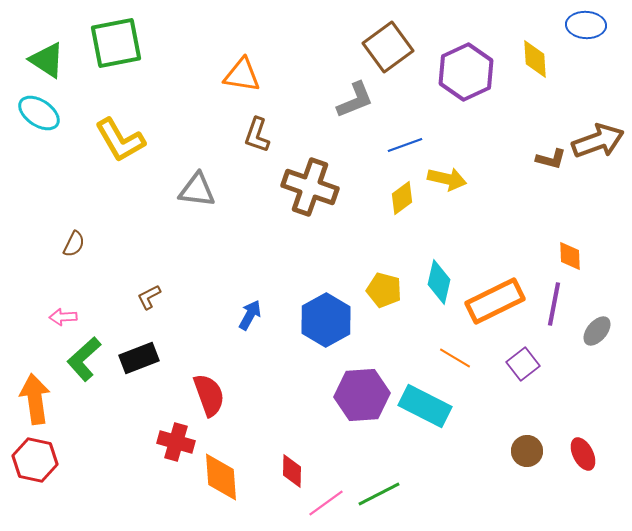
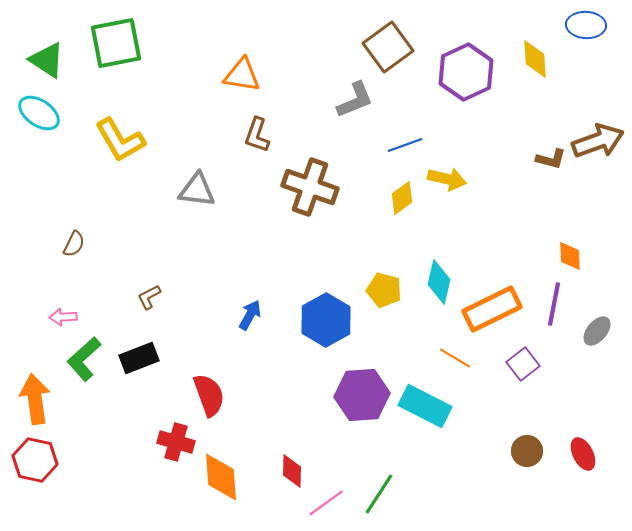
orange rectangle at (495, 301): moved 3 px left, 8 px down
green line at (379, 494): rotated 30 degrees counterclockwise
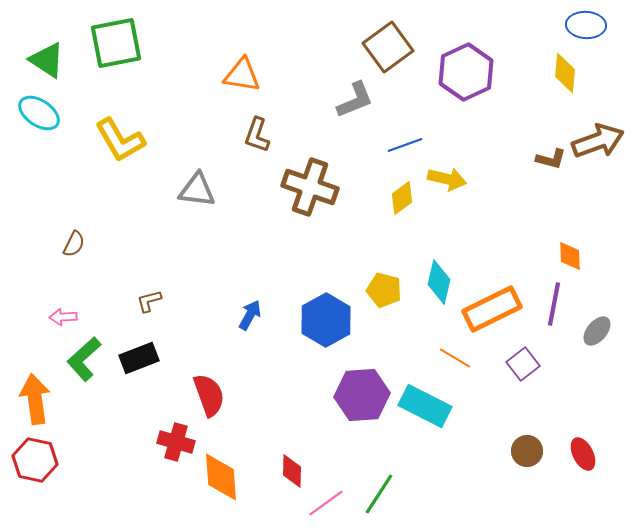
yellow diamond at (535, 59): moved 30 px right, 14 px down; rotated 9 degrees clockwise
brown L-shape at (149, 297): moved 4 px down; rotated 12 degrees clockwise
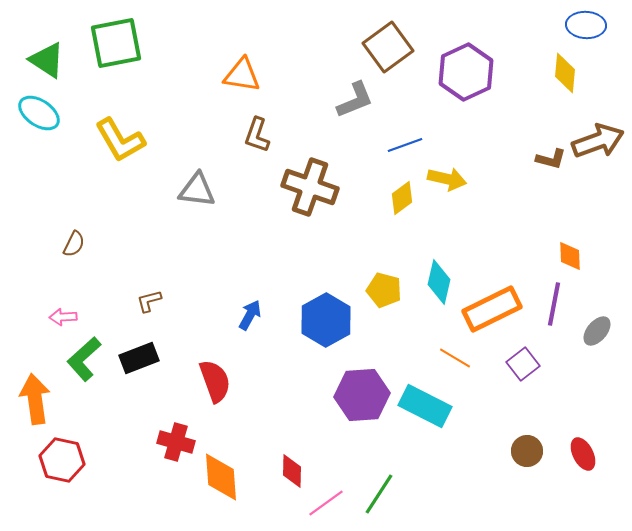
red semicircle at (209, 395): moved 6 px right, 14 px up
red hexagon at (35, 460): moved 27 px right
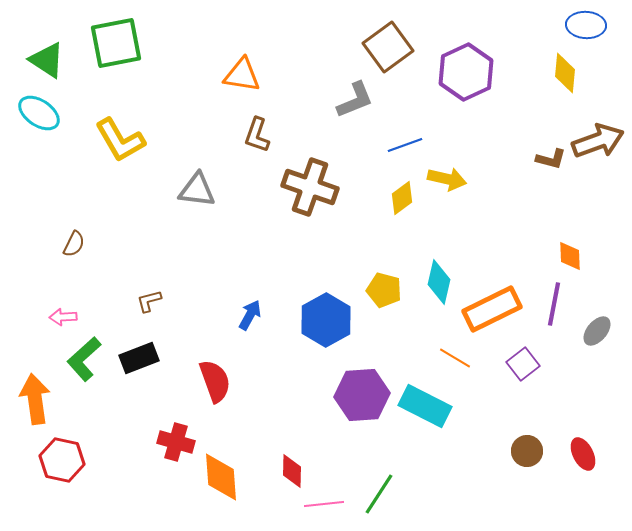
pink line at (326, 503): moved 2 px left, 1 px down; rotated 30 degrees clockwise
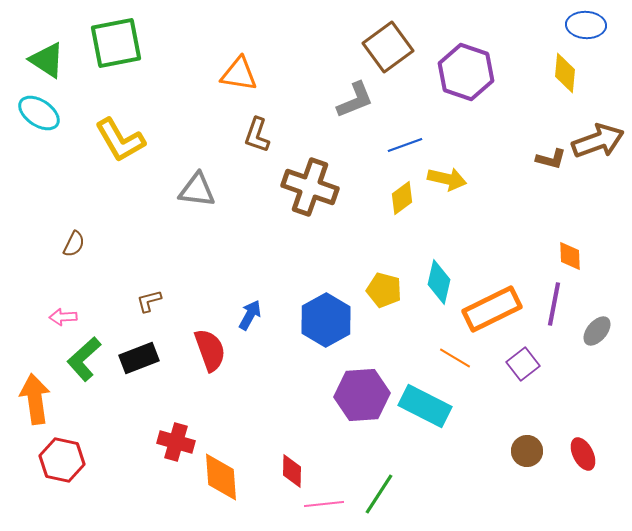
purple hexagon at (466, 72): rotated 16 degrees counterclockwise
orange triangle at (242, 75): moved 3 px left, 1 px up
red semicircle at (215, 381): moved 5 px left, 31 px up
